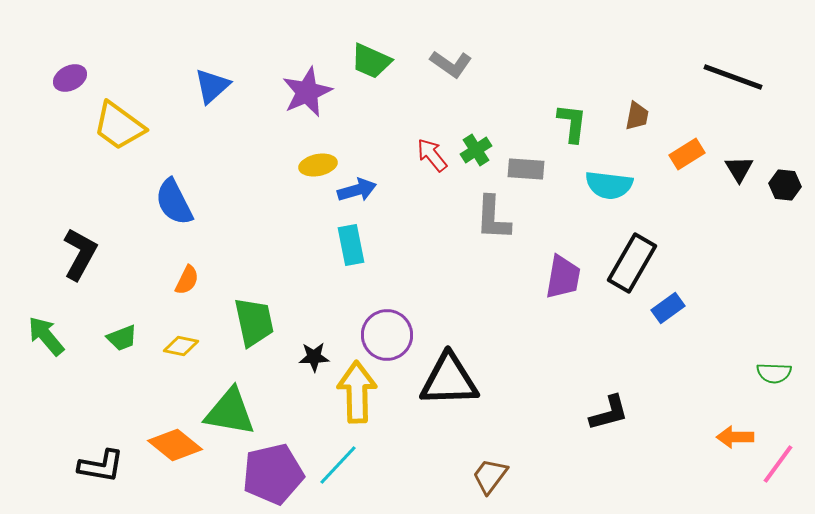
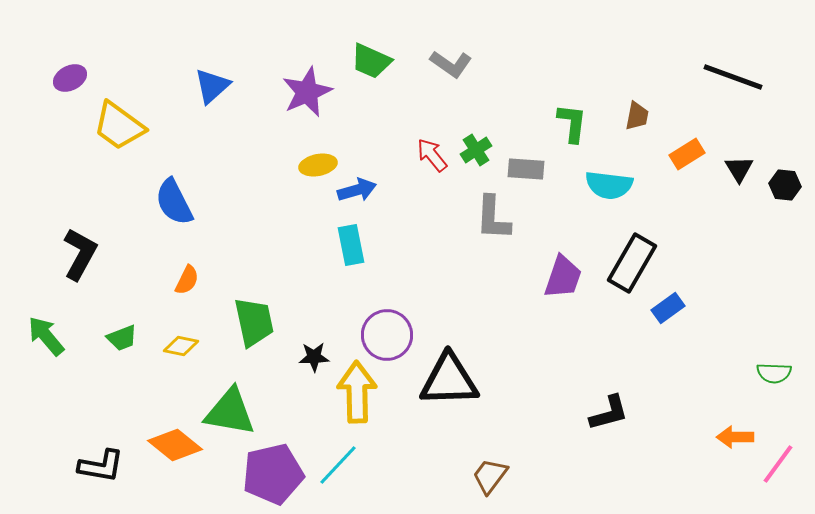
purple trapezoid at (563, 277): rotated 9 degrees clockwise
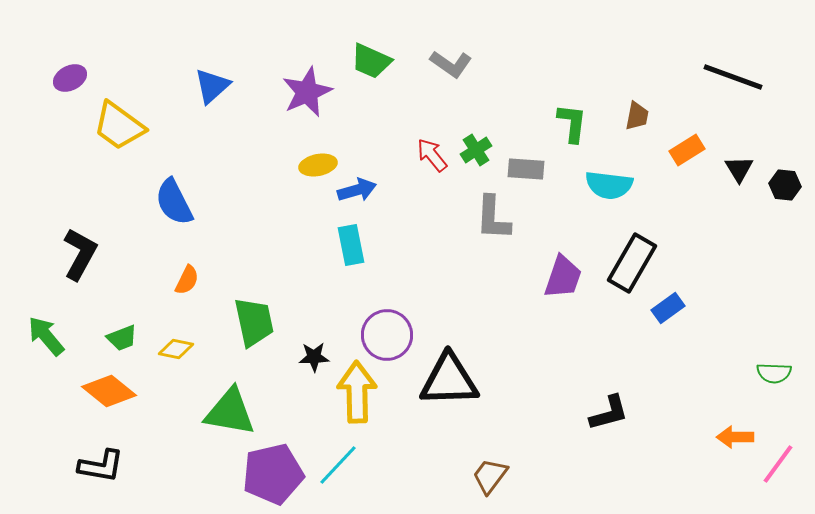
orange rectangle at (687, 154): moved 4 px up
yellow diamond at (181, 346): moved 5 px left, 3 px down
orange diamond at (175, 445): moved 66 px left, 54 px up
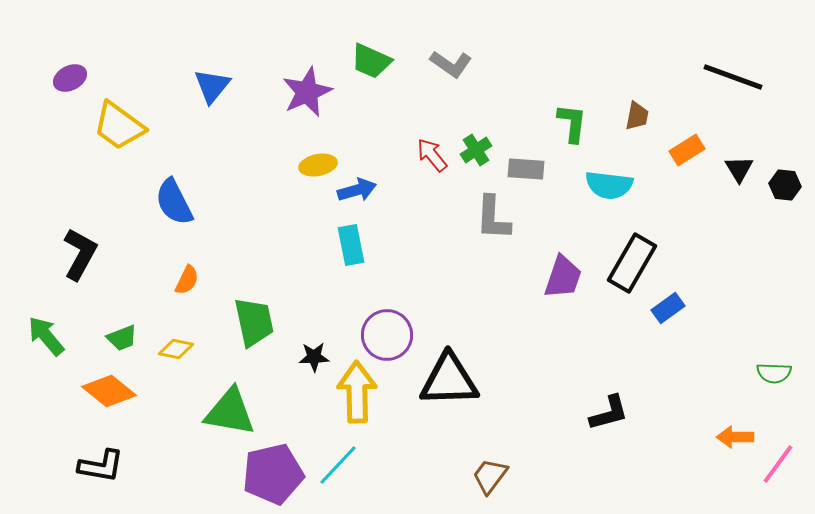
blue triangle at (212, 86): rotated 9 degrees counterclockwise
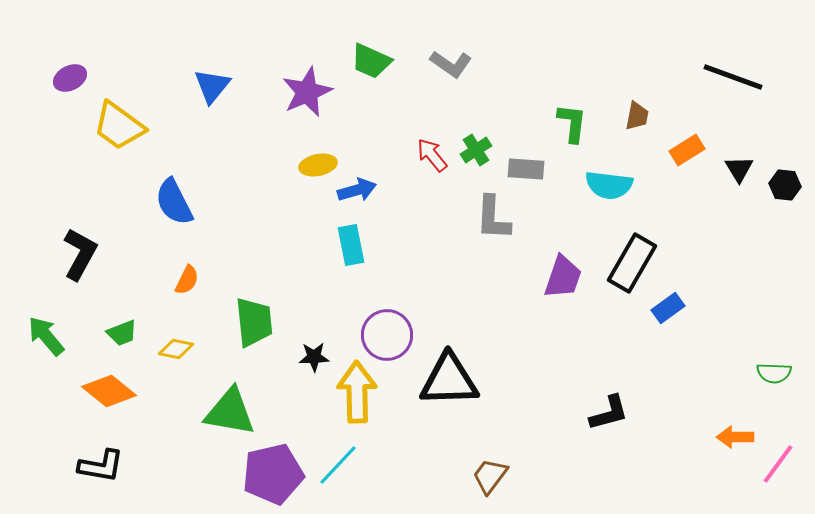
green trapezoid at (254, 322): rotated 6 degrees clockwise
green trapezoid at (122, 338): moved 5 px up
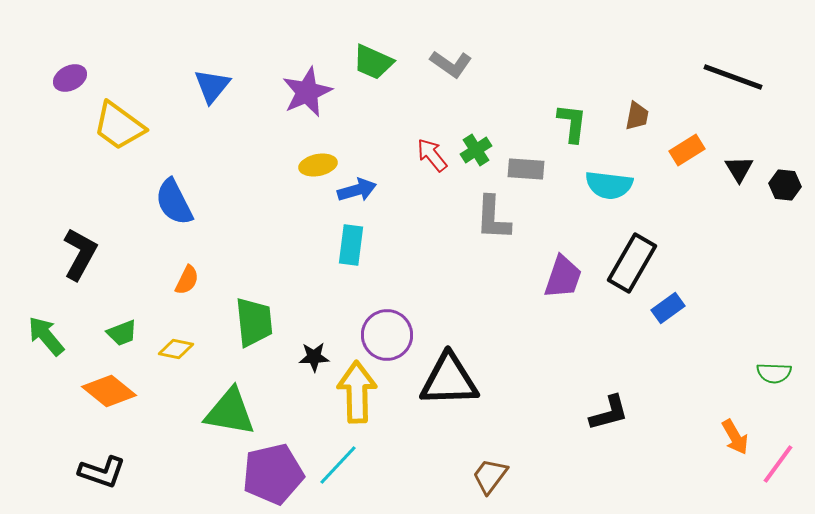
green trapezoid at (371, 61): moved 2 px right, 1 px down
cyan rectangle at (351, 245): rotated 18 degrees clockwise
orange arrow at (735, 437): rotated 120 degrees counterclockwise
black L-shape at (101, 466): moved 1 px right, 6 px down; rotated 9 degrees clockwise
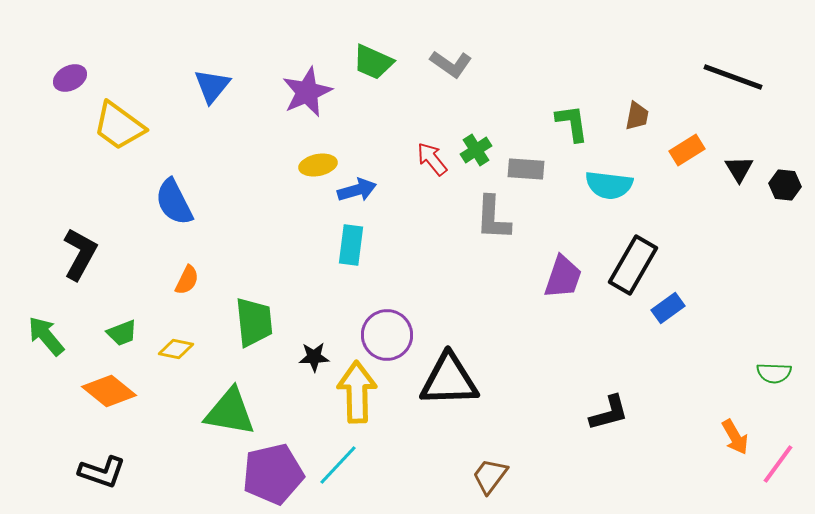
green L-shape at (572, 123): rotated 15 degrees counterclockwise
red arrow at (432, 155): moved 4 px down
black rectangle at (632, 263): moved 1 px right, 2 px down
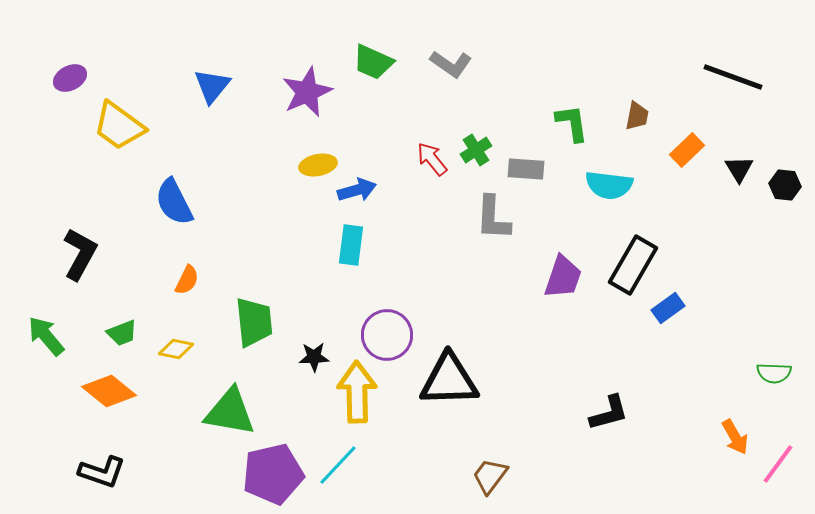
orange rectangle at (687, 150): rotated 12 degrees counterclockwise
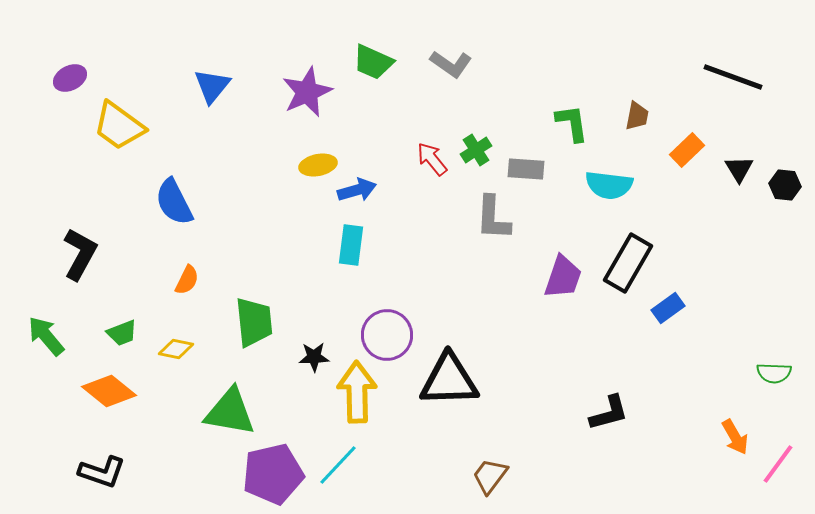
black rectangle at (633, 265): moved 5 px left, 2 px up
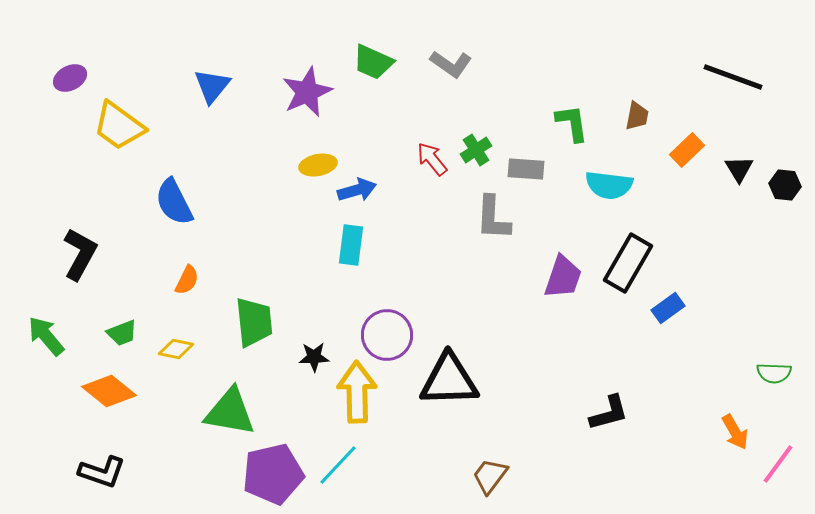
orange arrow at (735, 437): moved 5 px up
